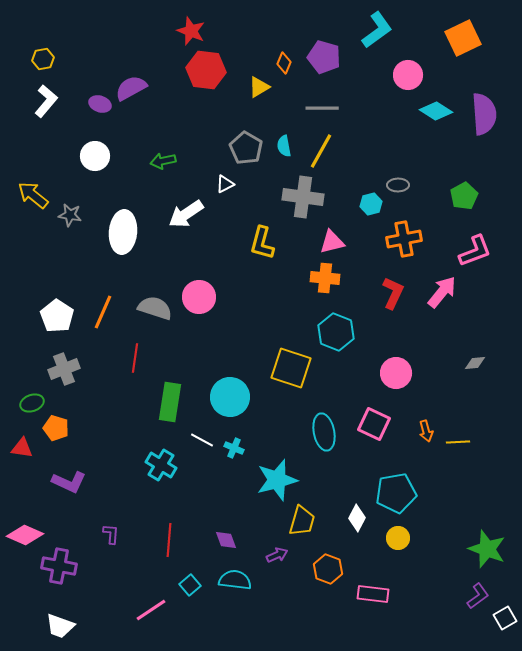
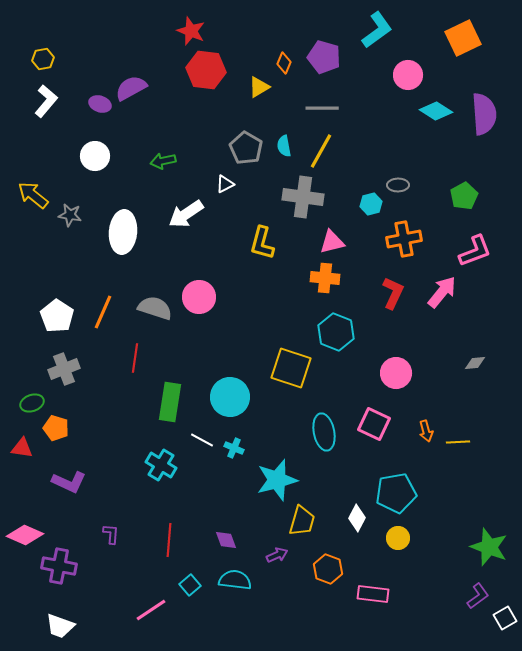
green star at (487, 549): moved 2 px right, 2 px up
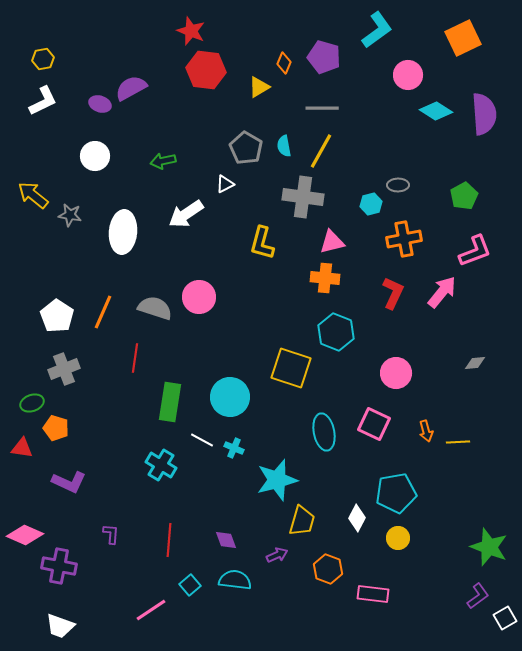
white L-shape at (46, 101): moved 3 px left; rotated 24 degrees clockwise
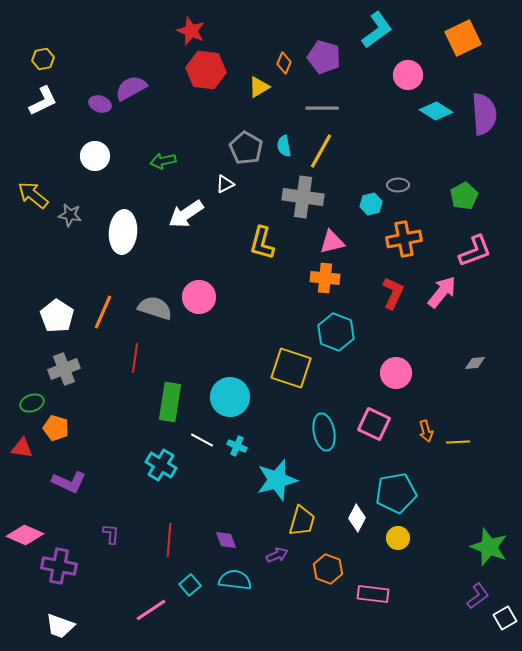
cyan cross at (234, 448): moved 3 px right, 2 px up
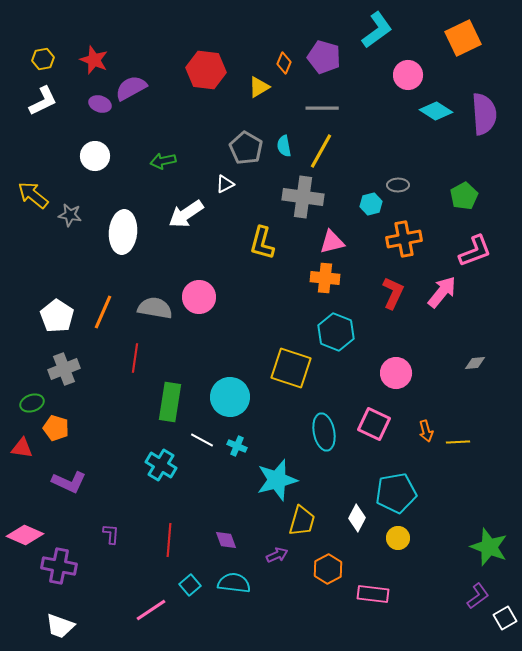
red star at (191, 31): moved 97 px left, 29 px down
gray semicircle at (155, 308): rotated 8 degrees counterclockwise
orange hexagon at (328, 569): rotated 12 degrees clockwise
cyan semicircle at (235, 580): moved 1 px left, 3 px down
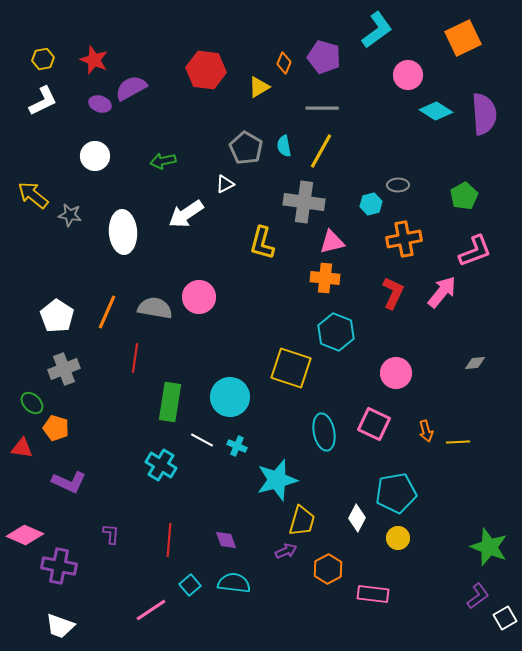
gray cross at (303, 197): moved 1 px right, 5 px down
white ellipse at (123, 232): rotated 9 degrees counterclockwise
orange line at (103, 312): moved 4 px right
green ellipse at (32, 403): rotated 65 degrees clockwise
purple arrow at (277, 555): moved 9 px right, 4 px up
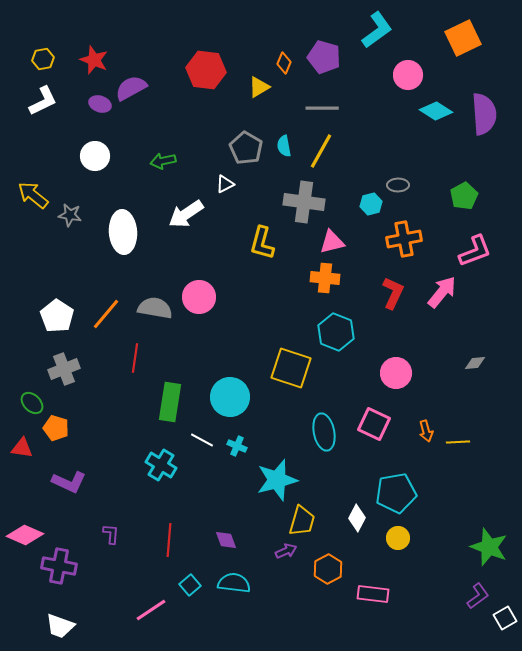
orange line at (107, 312): moved 1 px left, 2 px down; rotated 16 degrees clockwise
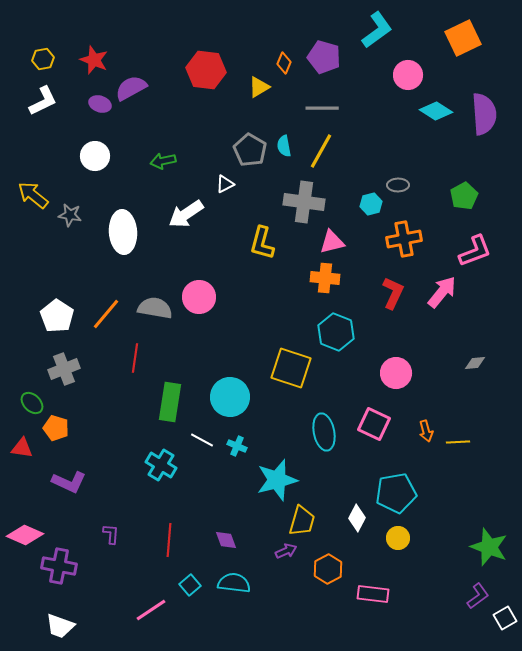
gray pentagon at (246, 148): moved 4 px right, 2 px down
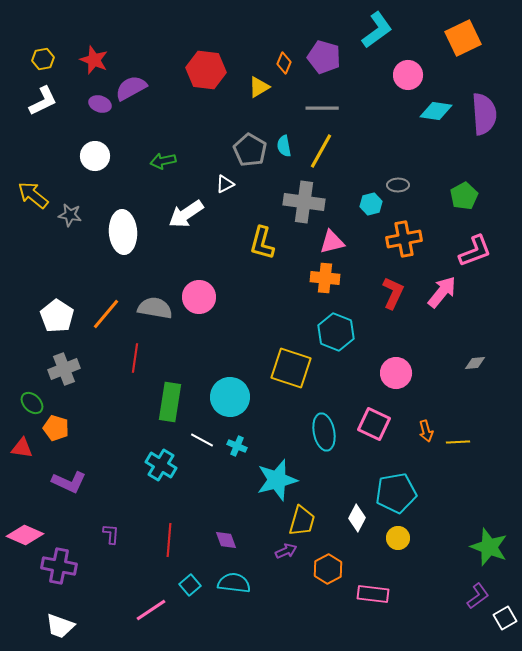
cyan diamond at (436, 111): rotated 24 degrees counterclockwise
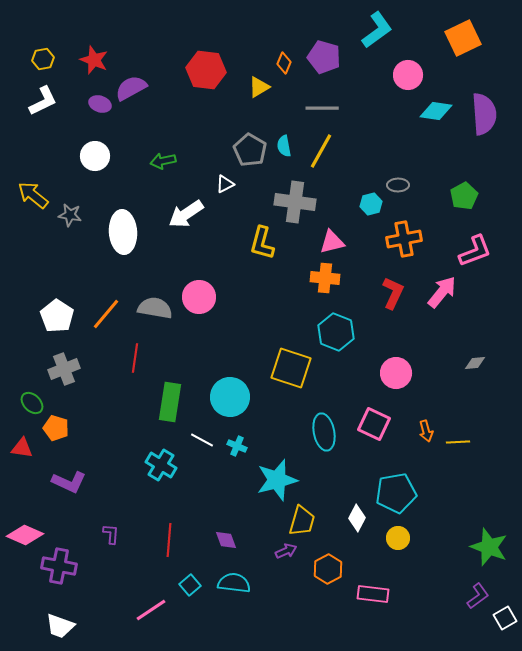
gray cross at (304, 202): moved 9 px left
